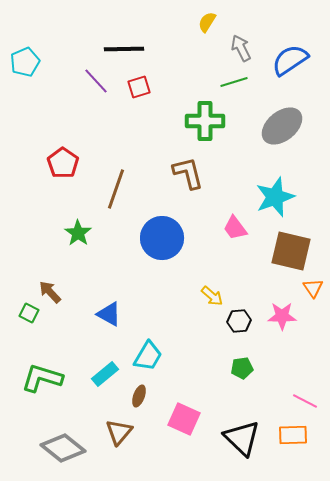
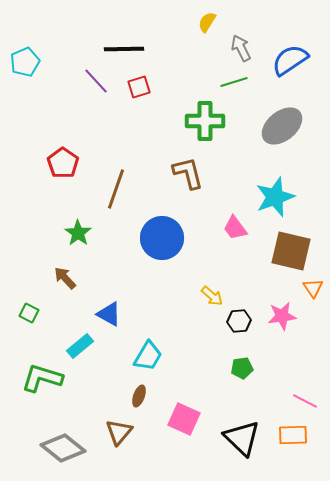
brown arrow: moved 15 px right, 14 px up
pink star: rotated 8 degrees counterclockwise
cyan rectangle: moved 25 px left, 28 px up
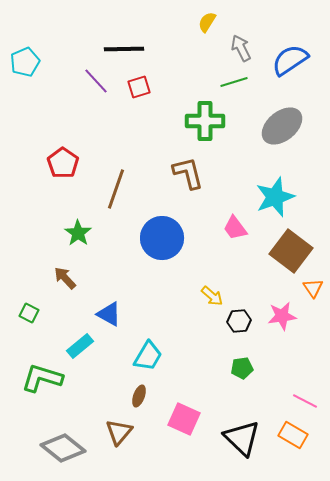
brown square: rotated 24 degrees clockwise
orange rectangle: rotated 32 degrees clockwise
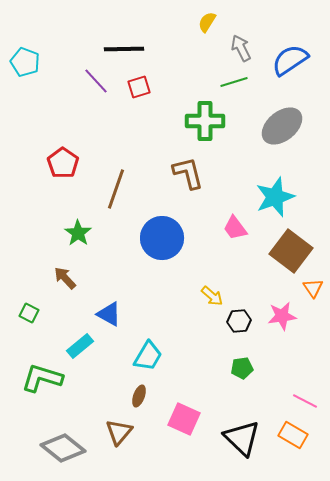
cyan pentagon: rotated 28 degrees counterclockwise
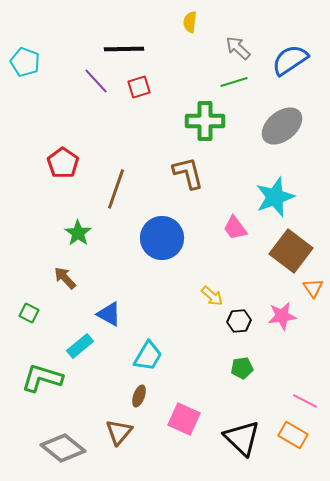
yellow semicircle: moved 17 px left; rotated 25 degrees counterclockwise
gray arrow: moved 3 px left; rotated 20 degrees counterclockwise
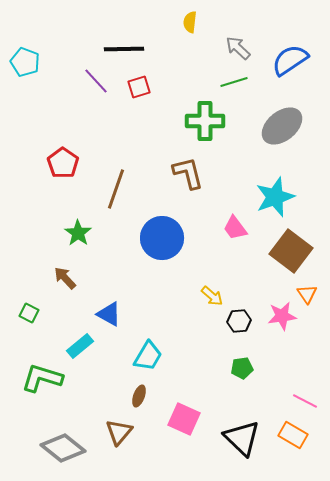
orange triangle: moved 6 px left, 6 px down
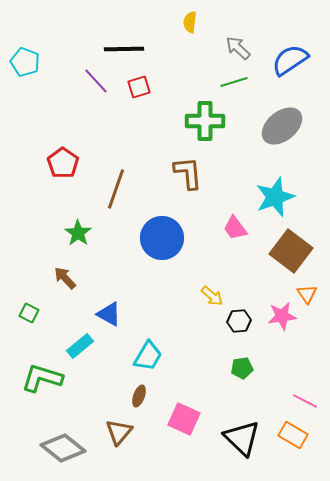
brown L-shape: rotated 9 degrees clockwise
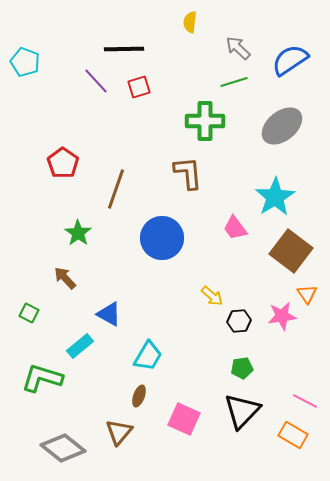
cyan star: rotated 12 degrees counterclockwise
black triangle: moved 27 px up; rotated 30 degrees clockwise
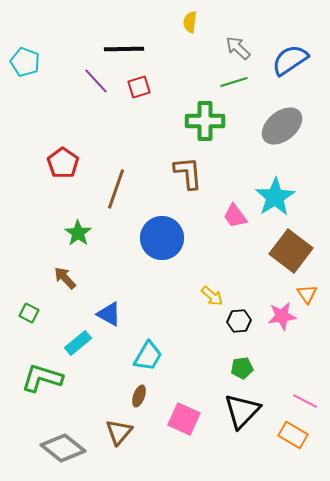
pink trapezoid: moved 12 px up
cyan rectangle: moved 2 px left, 3 px up
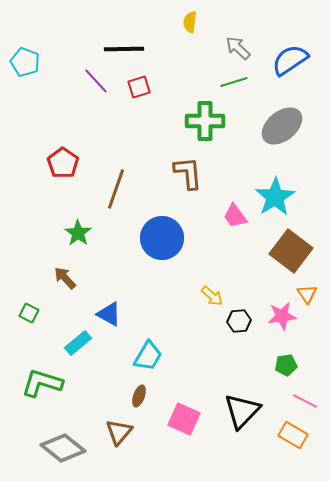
green pentagon: moved 44 px right, 3 px up
green L-shape: moved 5 px down
